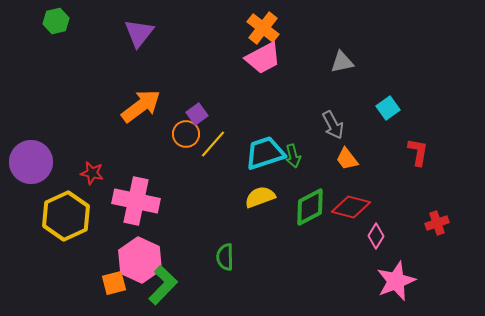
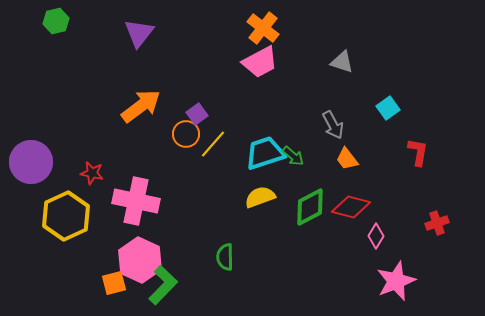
pink trapezoid: moved 3 px left, 4 px down
gray triangle: rotated 30 degrees clockwise
green arrow: rotated 35 degrees counterclockwise
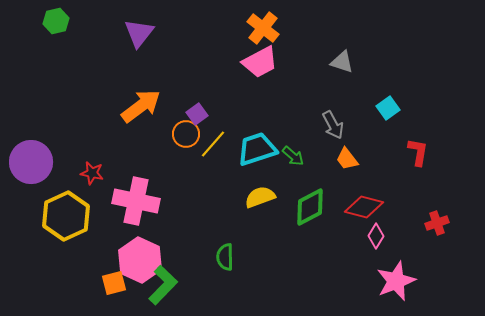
cyan trapezoid: moved 8 px left, 4 px up
red diamond: moved 13 px right
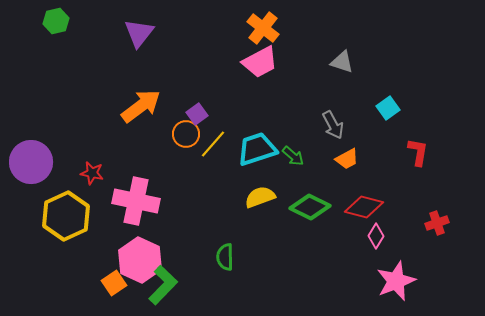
orange trapezoid: rotated 80 degrees counterclockwise
green diamond: rotated 54 degrees clockwise
orange square: rotated 20 degrees counterclockwise
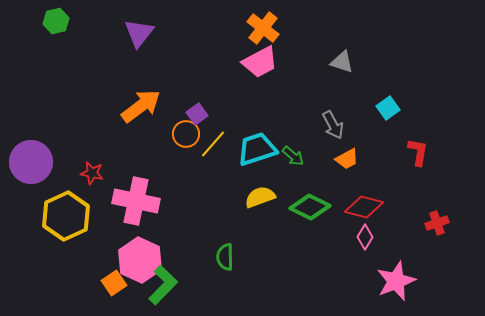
pink diamond: moved 11 px left, 1 px down
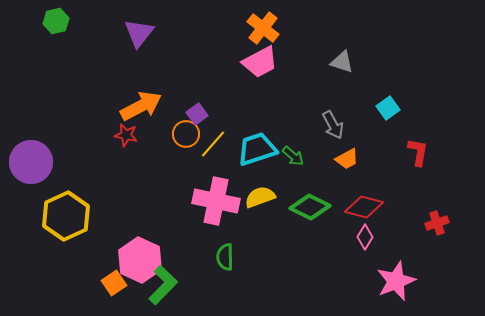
orange arrow: rotated 9 degrees clockwise
red star: moved 34 px right, 38 px up
pink cross: moved 80 px right
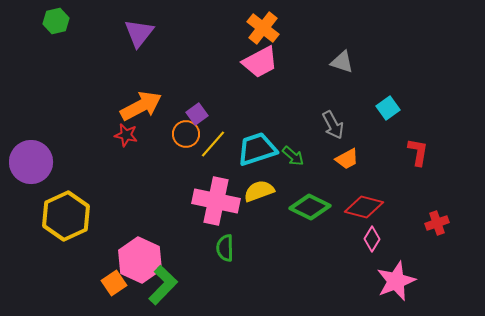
yellow semicircle: moved 1 px left, 6 px up
pink diamond: moved 7 px right, 2 px down
green semicircle: moved 9 px up
